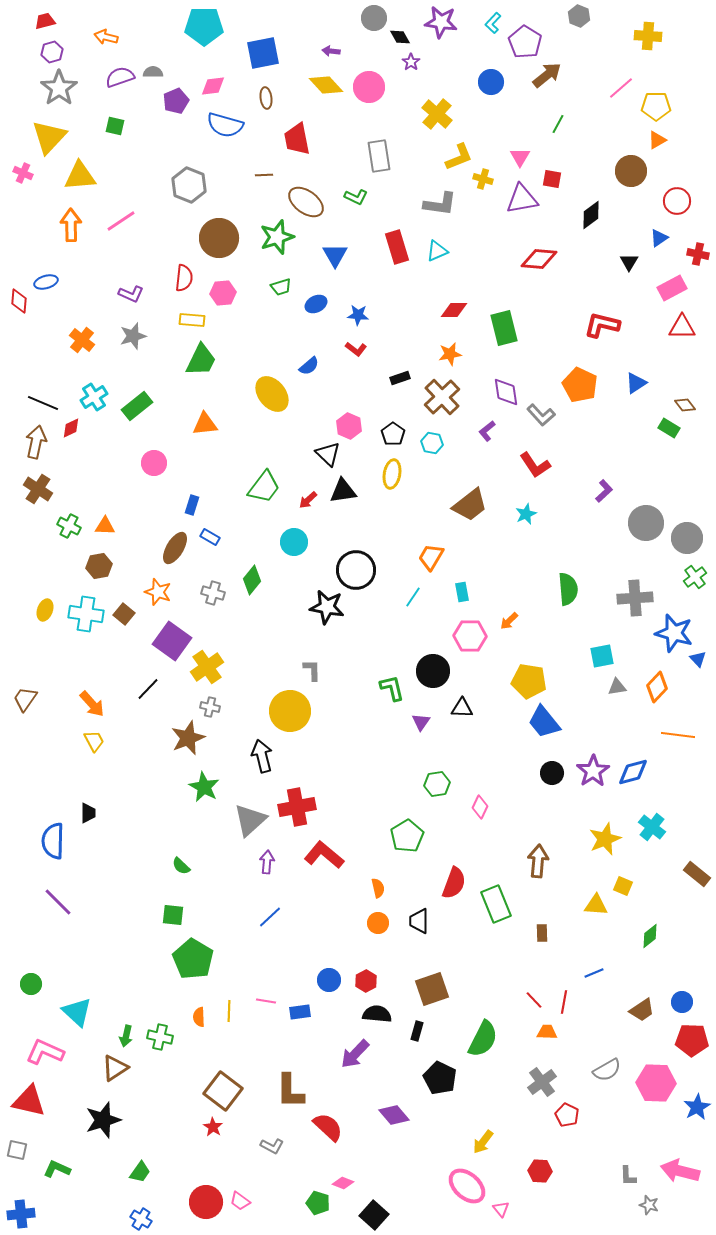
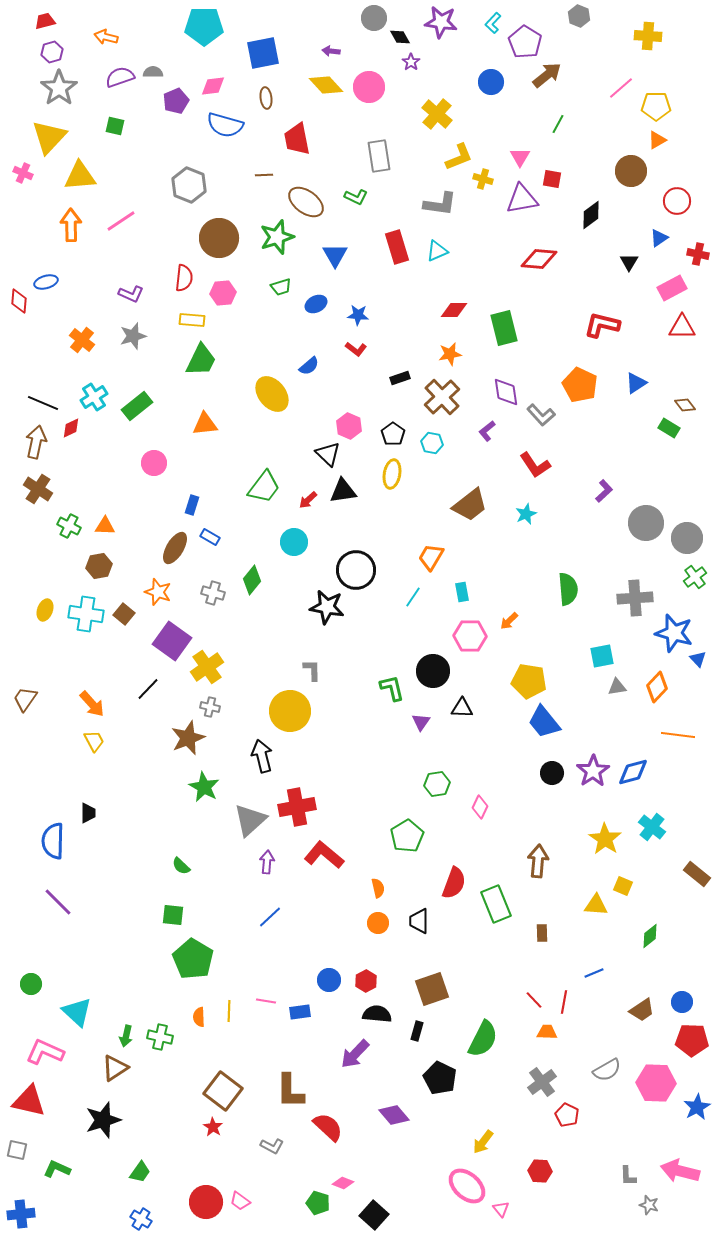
yellow star at (605, 839): rotated 16 degrees counterclockwise
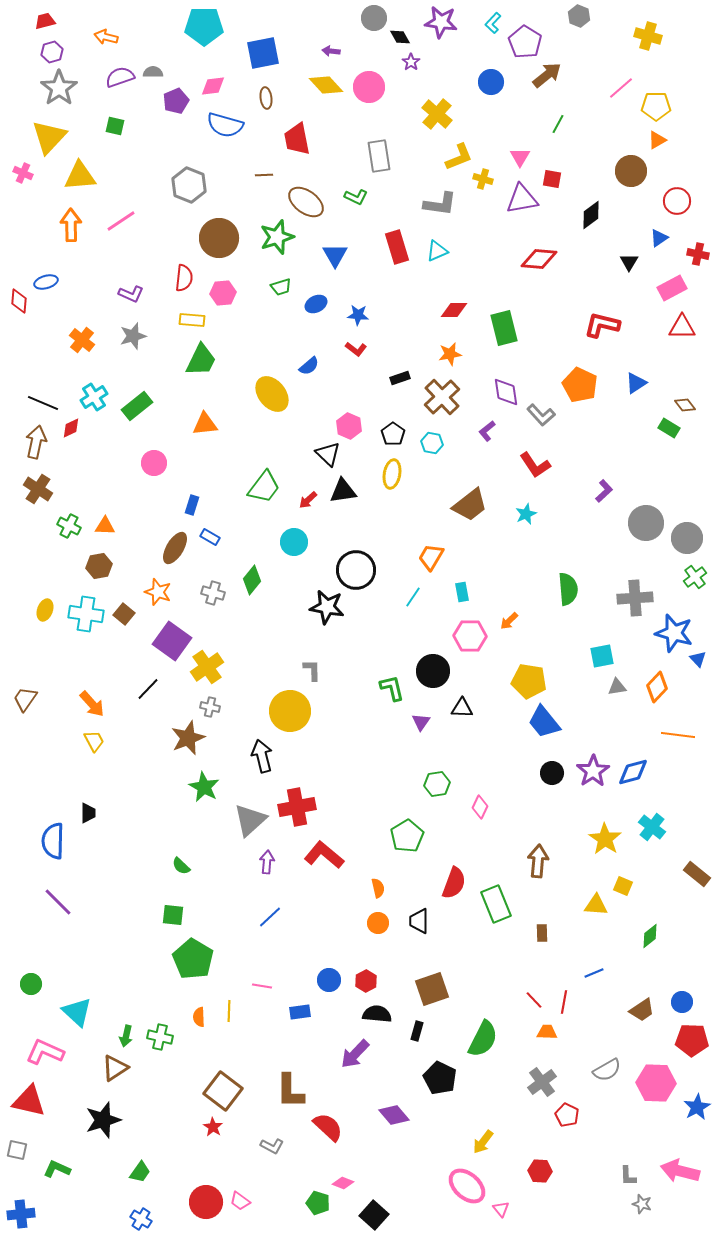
yellow cross at (648, 36): rotated 12 degrees clockwise
pink line at (266, 1001): moved 4 px left, 15 px up
gray star at (649, 1205): moved 7 px left, 1 px up
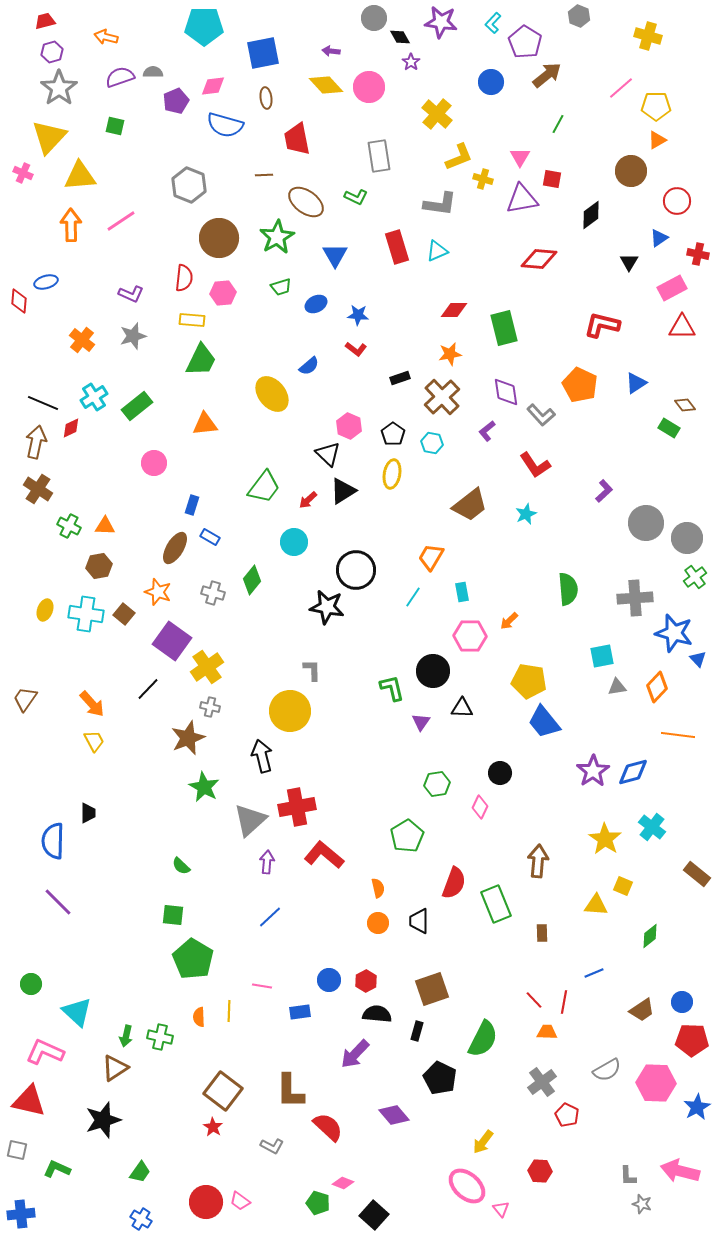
green star at (277, 237): rotated 12 degrees counterclockwise
black triangle at (343, 491): rotated 24 degrees counterclockwise
black circle at (552, 773): moved 52 px left
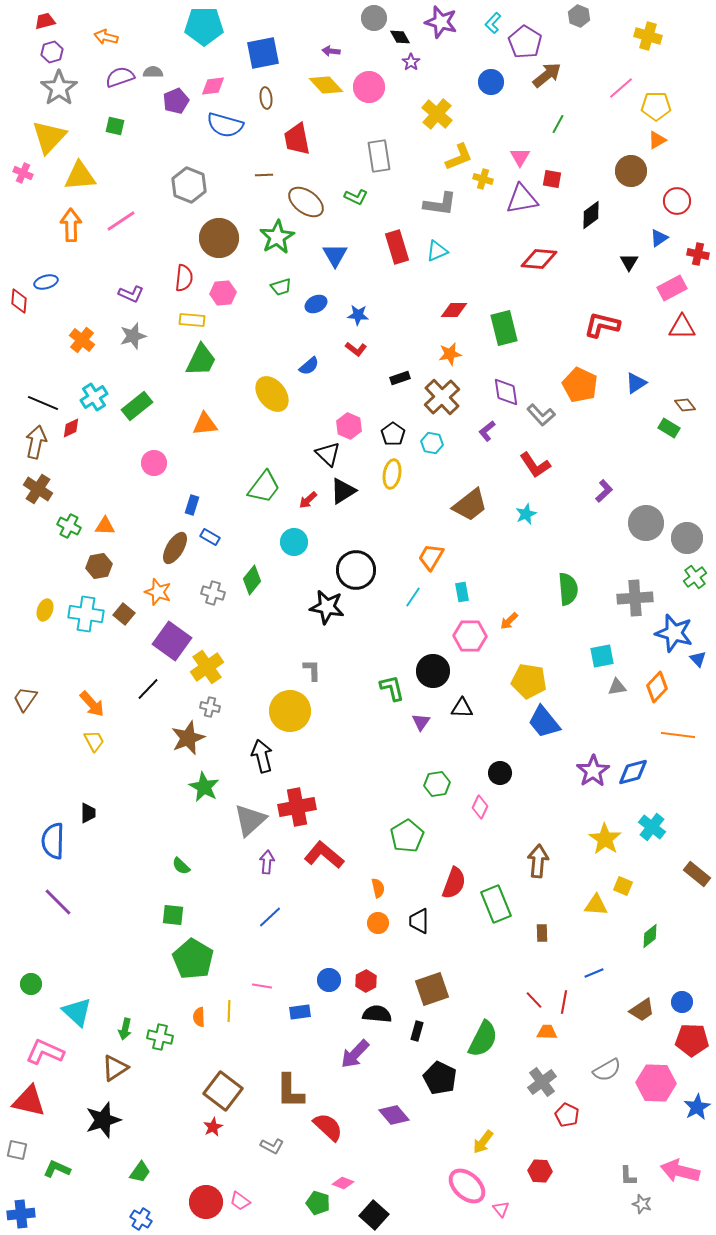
purple star at (441, 22): rotated 8 degrees clockwise
green arrow at (126, 1036): moved 1 px left, 7 px up
red star at (213, 1127): rotated 12 degrees clockwise
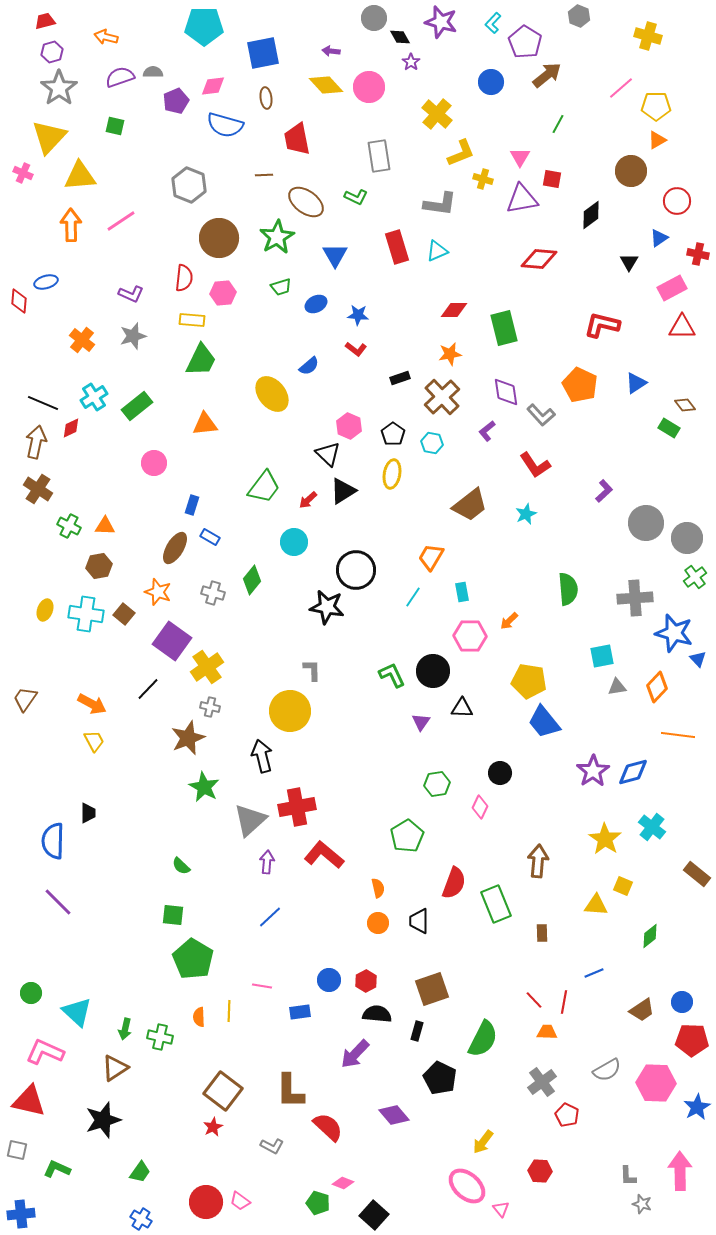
yellow L-shape at (459, 157): moved 2 px right, 4 px up
green L-shape at (392, 688): moved 13 px up; rotated 12 degrees counterclockwise
orange arrow at (92, 704): rotated 20 degrees counterclockwise
green circle at (31, 984): moved 9 px down
pink arrow at (680, 1171): rotated 75 degrees clockwise
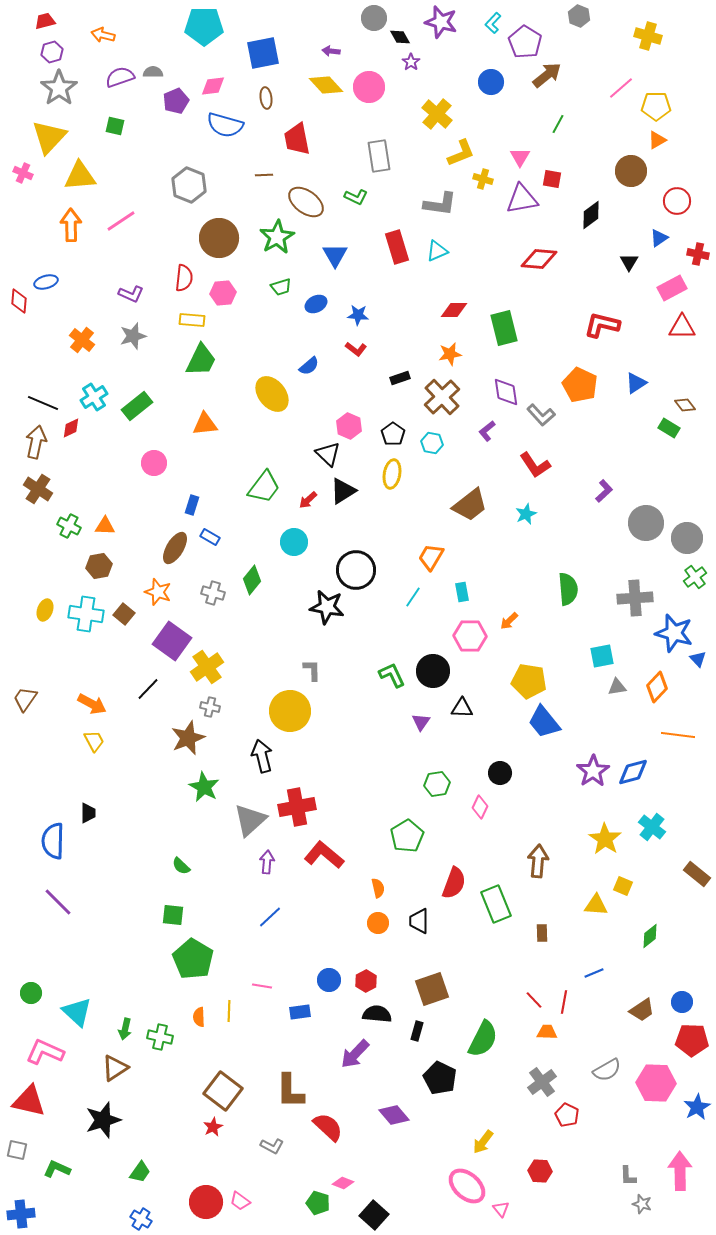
orange arrow at (106, 37): moved 3 px left, 2 px up
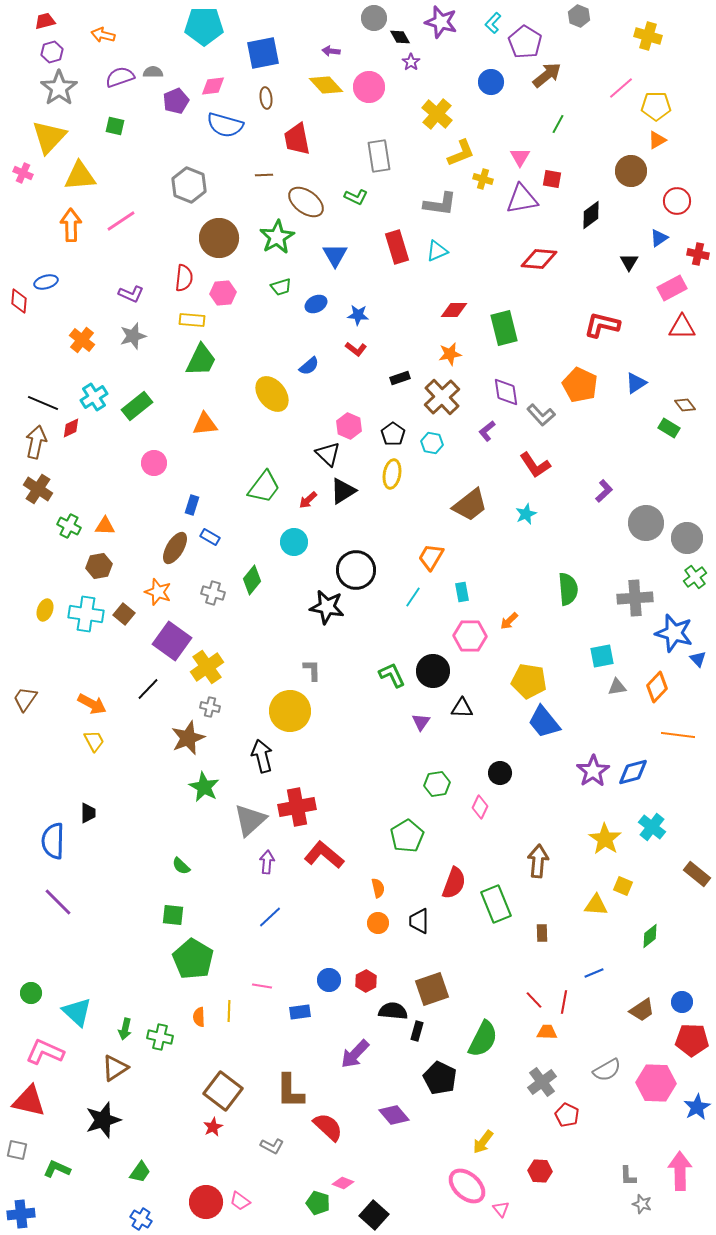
black semicircle at (377, 1014): moved 16 px right, 3 px up
